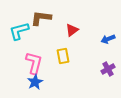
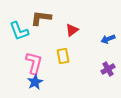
cyan L-shape: rotated 95 degrees counterclockwise
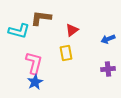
cyan L-shape: rotated 55 degrees counterclockwise
yellow rectangle: moved 3 px right, 3 px up
purple cross: rotated 24 degrees clockwise
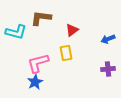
cyan L-shape: moved 3 px left, 1 px down
pink L-shape: moved 4 px right; rotated 120 degrees counterclockwise
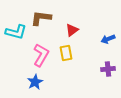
pink L-shape: moved 3 px right, 8 px up; rotated 135 degrees clockwise
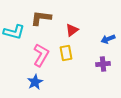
cyan L-shape: moved 2 px left
purple cross: moved 5 px left, 5 px up
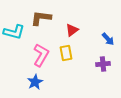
blue arrow: rotated 112 degrees counterclockwise
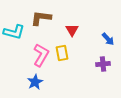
red triangle: rotated 24 degrees counterclockwise
yellow rectangle: moved 4 px left
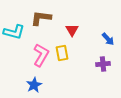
blue star: moved 1 px left, 3 px down
